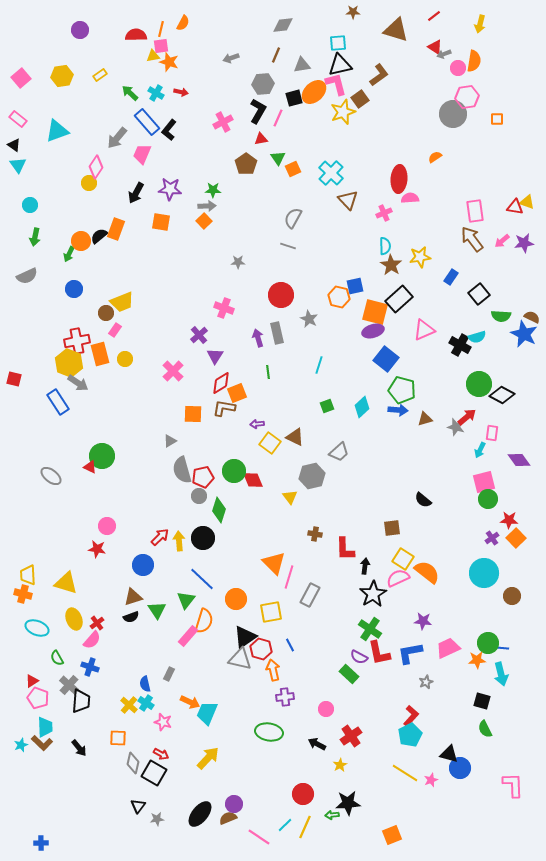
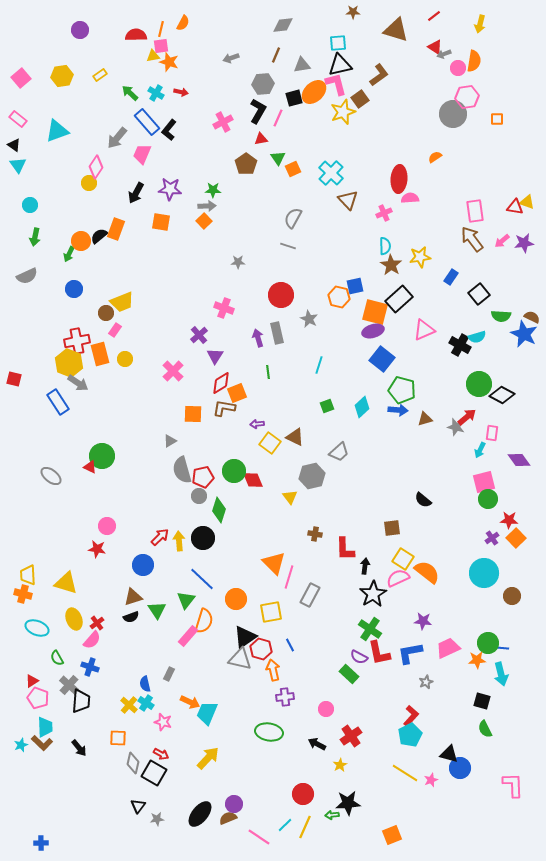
blue square at (386, 359): moved 4 px left
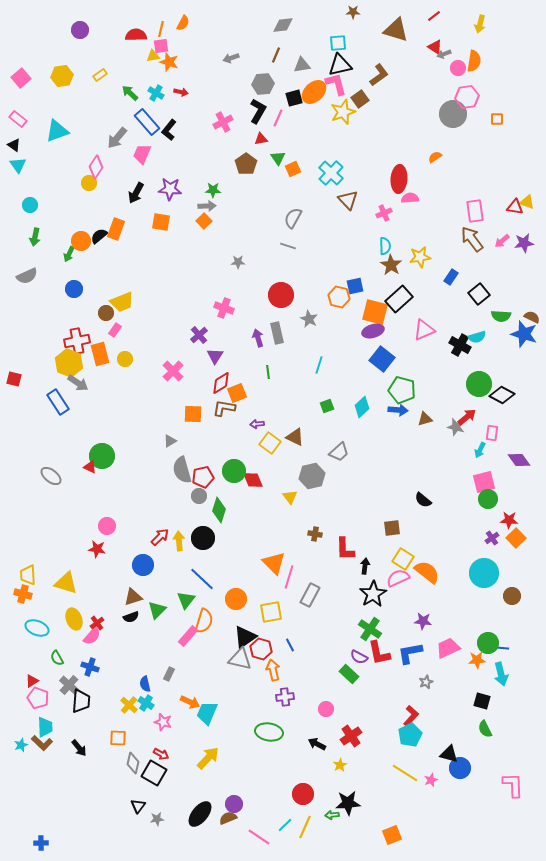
blue star at (524, 334): rotated 8 degrees counterclockwise
green triangle at (157, 610): rotated 18 degrees clockwise
pink semicircle at (92, 640): moved 4 px up
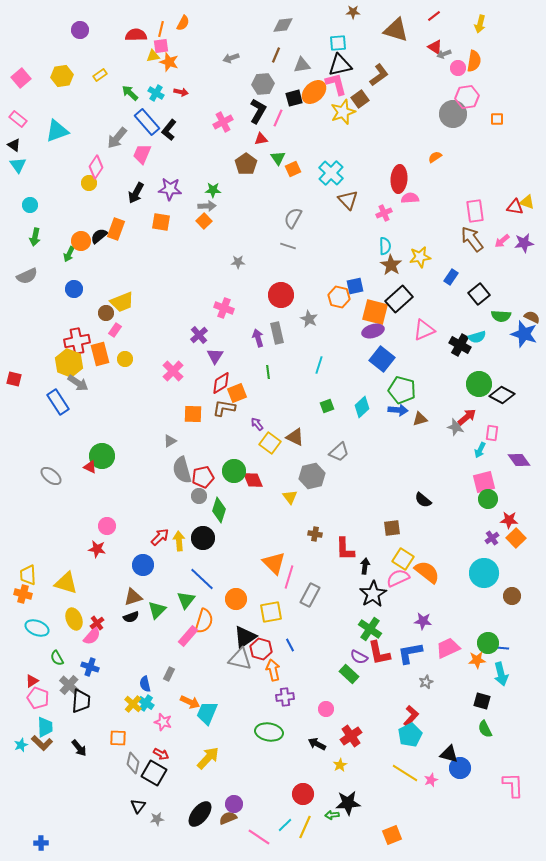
brown triangle at (425, 419): moved 5 px left
purple arrow at (257, 424): rotated 56 degrees clockwise
yellow cross at (129, 705): moved 4 px right, 1 px up
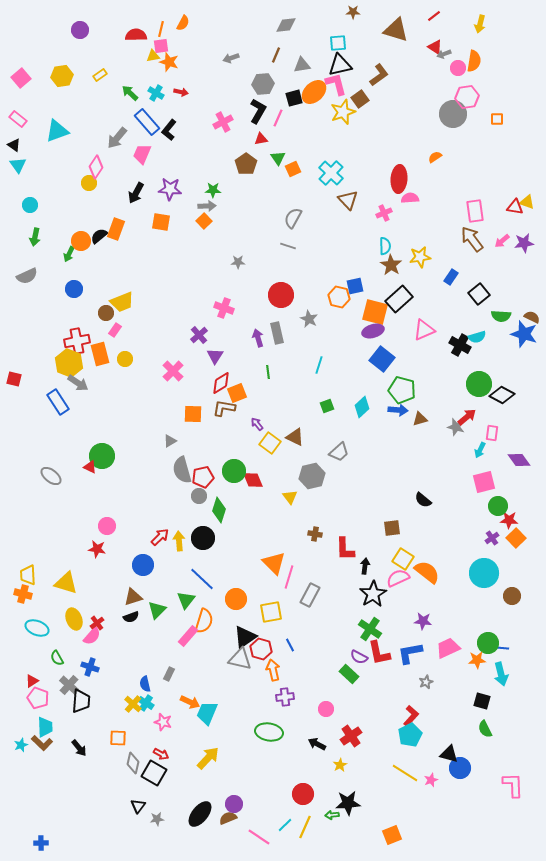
gray diamond at (283, 25): moved 3 px right
green circle at (488, 499): moved 10 px right, 7 px down
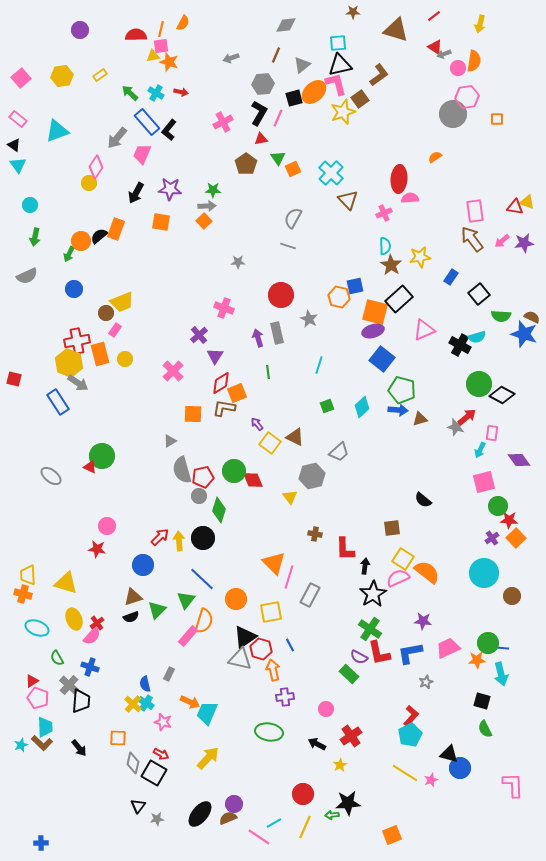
gray triangle at (302, 65): rotated 30 degrees counterclockwise
black L-shape at (258, 111): moved 1 px right, 2 px down
cyan line at (285, 825): moved 11 px left, 2 px up; rotated 14 degrees clockwise
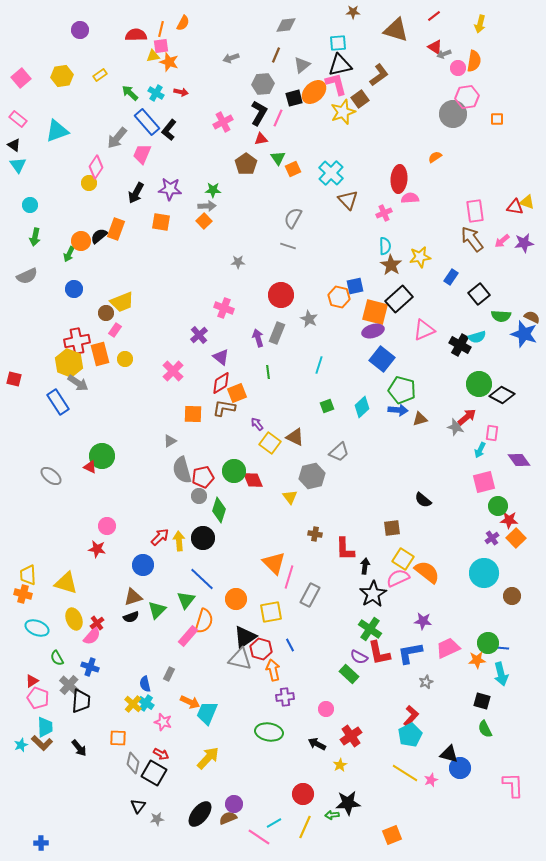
gray rectangle at (277, 333): rotated 35 degrees clockwise
purple triangle at (215, 356): moved 6 px right, 1 px down; rotated 24 degrees counterclockwise
